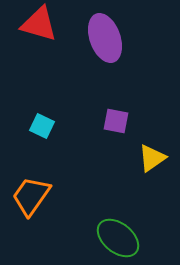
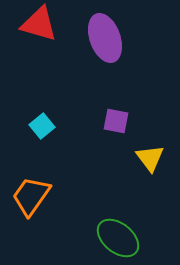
cyan square: rotated 25 degrees clockwise
yellow triangle: moved 2 px left; rotated 32 degrees counterclockwise
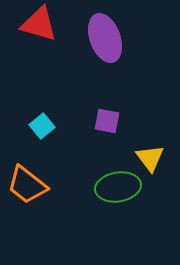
purple square: moved 9 px left
orange trapezoid: moved 4 px left, 11 px up; rotated 87 degrees counterclockwise
green ellipse: moved 51 px up; rotated 48 degrees counterclockwise
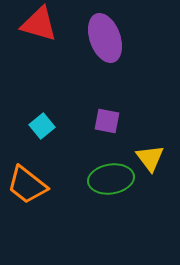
green ellipse: moved 7 px left, 8 px up
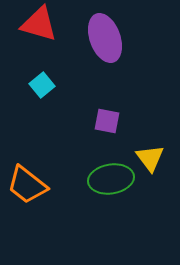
cyan square: moved 41 px up
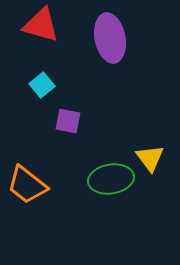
red triangle: moved 2 px right, 1 px down
purple ellipse: moved 5 px right; rotated 9 degrees clockwise
purple square: moved 39 px left
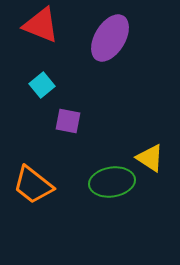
red triangle: rotated 6 degrees clockwise
purple ellipse: rotated 42 degrees clockwise
yellow triangle: rotated 20 degrees counterclockwise
green ellipse: moved 1 px right, 3 px down
orange trapezoid: moved 6 px right
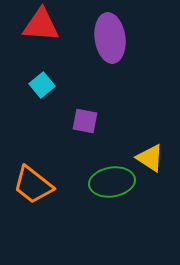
red triangle: rotated 18 degrees counterclockwise
purple ellipse: rotated 39 degrees counterclockwise
purple square: moved 17 px right
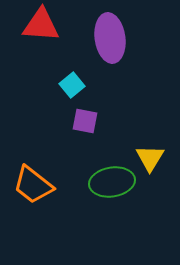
cyan square: moved 30 px right
yellow triangle: rotated 28 degrees clockwise
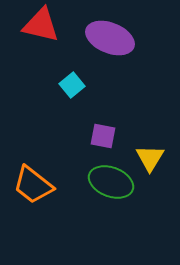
red triangle: rotated 9 degrees clockwise
purple ellipse: rotated 60 degrees counterclockwise
purple square: moved 18 px right, 15 px down
green ellipse: moved 1 px left; rotated 30 degrees clockwise
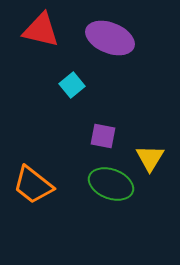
red triangle: moved 5 px down
green ellipse: moved 2 px down
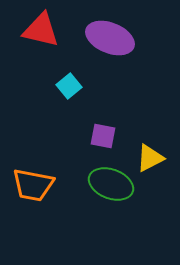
cyan square: moved 3 px left, 1 px down
yellow triangle: rotated 32 degrees clockwise
orange trapezoid: rotated 27 degrees counterclockwise
